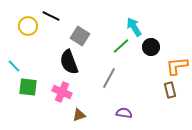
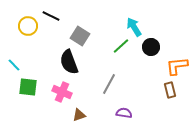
cyan line: moved 1 px up
gray line: moved 6 px down
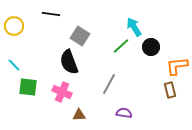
black line: moved 2 px up; rotated 18 degrees counterclockwise
yellow circle: moved 14 px left
brown triangle: rotated 16 degrees clockwise
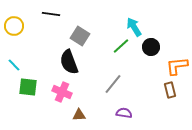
gray line: moved 4 px right; rotated 10 degrees clockwise
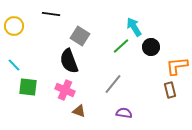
black semicircle: moved 1 px up
pink cross: moved 3 px right, 2 px up
brown triangle: moved 4 px up; rotated 24 degrees clockwise
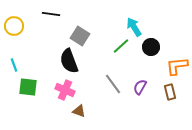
cyan line: rotated 24 degrees clockwise
gray line: rotated 75 degrees counterclockwise
brown rectangle: moved 2 px down
purple semicircle: moved 16 px right, 26 px up; rotated 70 degrees counterclockwise
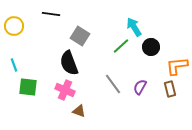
black semicircle: moved 2 px down
brown rectangle: moved 3 px up
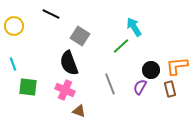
black line: rotated 18 degrees clockwise
black circle: moved 23 px down
cyan line: moved 1 px left, 1 px up
gray line: moved 3 px left; rotated 15 degrees clockwise
